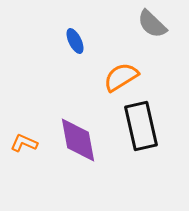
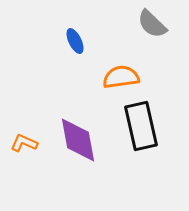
orange semicircle: rotated 24 degrees clockwise
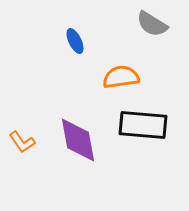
gray semicircle: rotated 12 degrees counterclockwise
black rectangle: moved 2 px right, 1 px up; rotated 72 degrees counterclockwise
orange L-shape: moved 2 px left, 1 px up; rotated 148 degrees counterclockwise
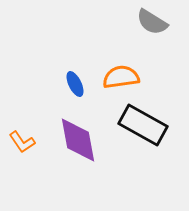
gray semicircle: moved 2 px up
blue ellipse: moved 43 px down
black rectangle: rotated 24 degrees clockwise
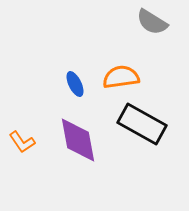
black rectangle: moved 1 px left, 1 px up
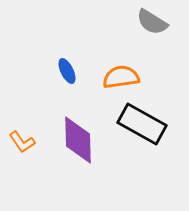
blue ellipse: moved 8 px left, 13 px up
purple diamond: rotated 9 degrees clockwise
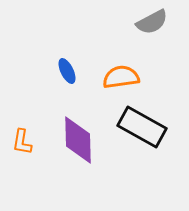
gray semicircle: rotated 60 degrees counterclockwise
black rectangle: moved 3 px down
orange L-shape: rotated 44 degrees clockwise
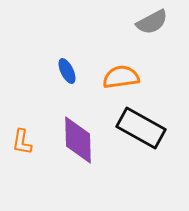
black rectangle: moved 1 px left, 1 px down
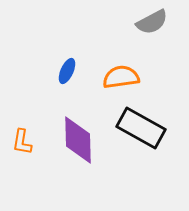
blue ellipse: rotated 50 degrees clockwise
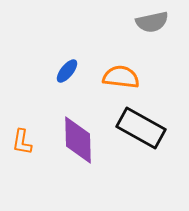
gray semicircle: rotated 16 degrees clockwise
blue ellipse: rotated 15 degrees clockwise
orange semicircle: rotated 15 degrees clockwise
